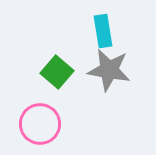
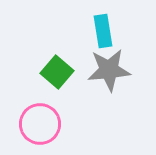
gray star: rotated 15 degrees counterclockwise
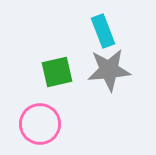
cyan rectangle: rotated 12 degrees counterclockwise
green square: rotated 36 degrees clockwise
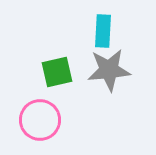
cyan rectangle: rotated 24 degrees clockwise
pink circle: moved 4 px up
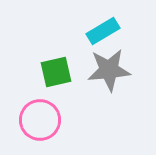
cyan rectangle: rotated 56 degrees clockwise
green square: moved 1 px left
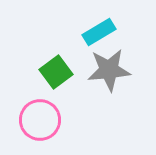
cyan rectangle: moved 4 px left, 1 px down
green square: rotated 24 degrees counterclockwise
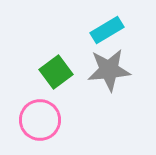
cyan rectangle: moved 8 px right, 2 px up
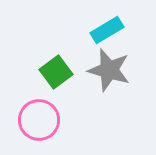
gray star: rotated 21 degrees clockwise
pink circle: moved 1 px left
